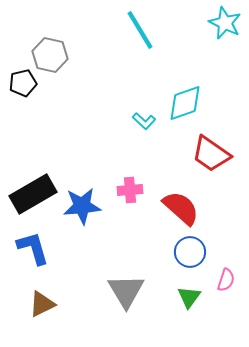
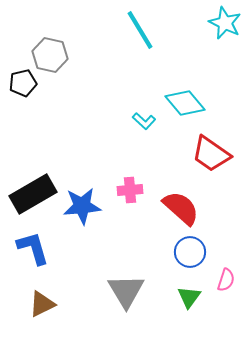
cyan diamond: rotated 69 degrees clockwise
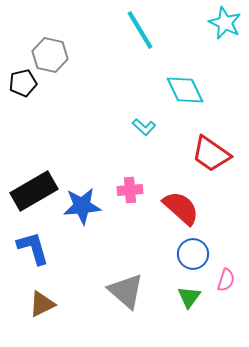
cyan diamond: moved 13 px up; rotated 15 degrees clockwise
cyan L-shape: moved 6 px down
black rectangle: moved 1 px right, 3 px up
blue circle: moved 3 px right, 2 px down
gray triangle: rotated 18 degrees counterclockwise
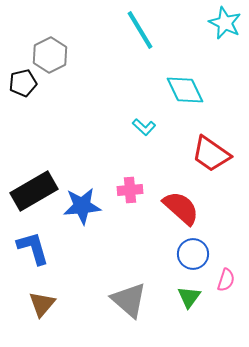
gray hexagon: rotated 20 degrees clockwise
gray triangle: moved 3 px right, 9 px down
brown triangle: rotated 24 degrees counterclockwise
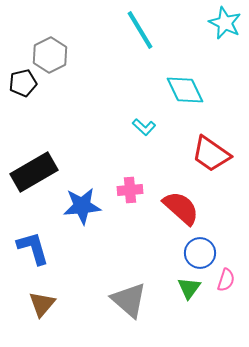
black rectangle: moved 19 px up
blue circle: moved 7 px right, 1 px up
green triangle: moved 9 px up
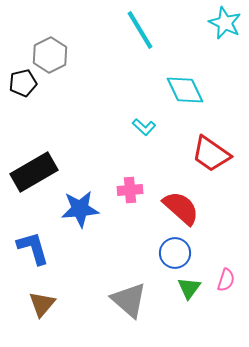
blue star: moved 2 px left, 3 px down
blue circle: moved 25 px left
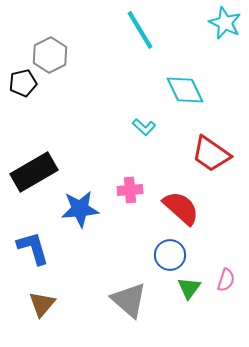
blue circle: moved 5 px left, 2 px down
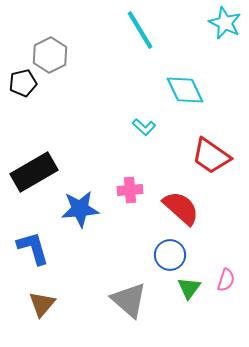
red trapezoid: moved 2 px down
